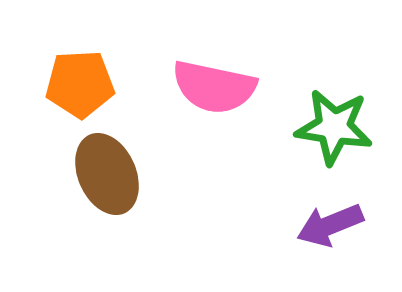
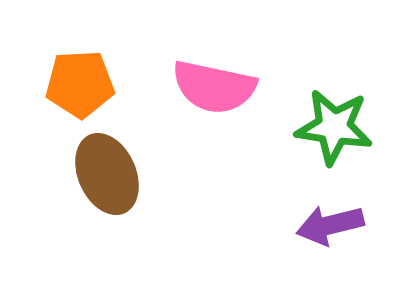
purple arrow: rotated 8 degrees clockwise
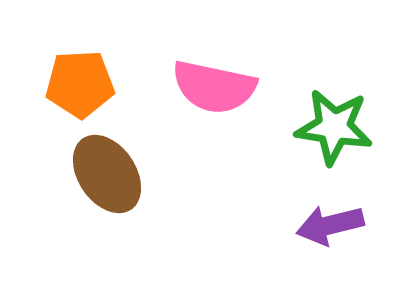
brown ellipse: rotated 10 degrees counterclockwise
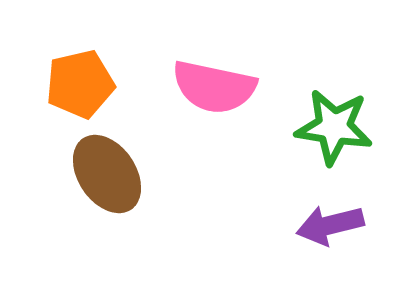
orange pentagon: rotated 10 degrees counterclockwise
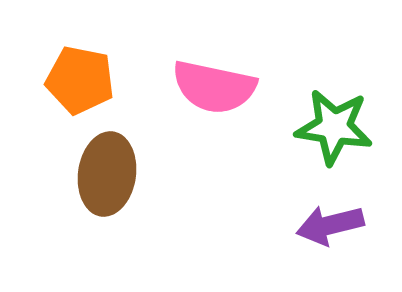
orange pentagon: moved 4 px up; rotated 24 degrees clockwise
brown ellipse: rotated 42 degrees clockwise
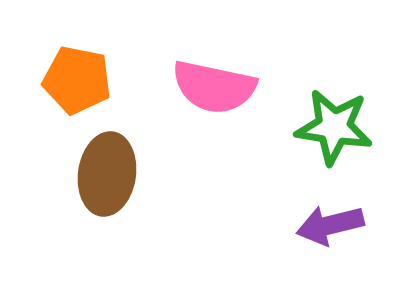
orange pentagon: moved 3 px left
